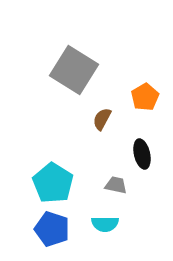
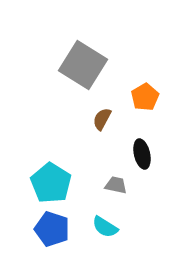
gray square: moved 9 px right, 5 px up
cyan pentagon: moved 2 px left
cyan semicircle: moved 3 px down; rotated 32 degrees clockwise
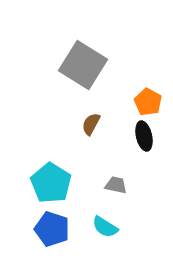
orange pentagon: moved 3 px right, 5 px down; rotated 12 degrees counterclockwise
brown semicircle: moved 11 px left, 5 px down
black ellipse: moved 2 px right, 18 px up
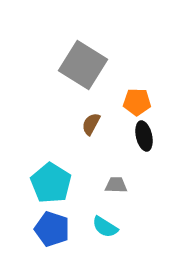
orange pentagon: moved 11 px left; rotated 28 degrees counterclockwise
gray trapezoid: rotated 10 degrees counterclockwise
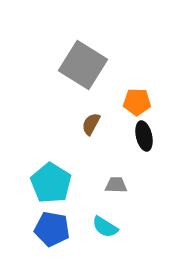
blue pentagon: rotated 8 degrees counterclockwise
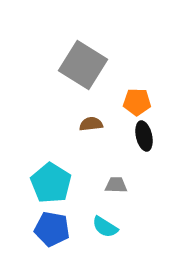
brown semicircle: rotated 55 degrees clockwise
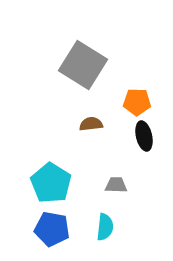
cyan semicircle: rotated 116 degrees counterclockwise
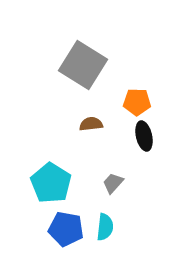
gray trapezoid: moved 3 px left, 2 px up; rotated 50 degrees counterclockwise
blue pentagon: moved 14 px right
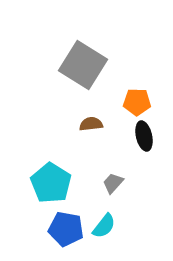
cyan semicircle: moved 1 px left, 1 px up; rotated 32 degrees clockwise
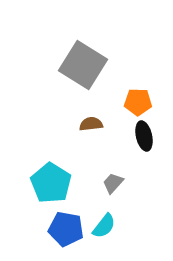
orange pentagon: moved 1 px right
